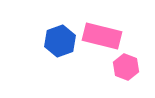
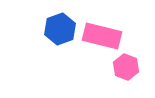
blue hexagon: moved 12 px up
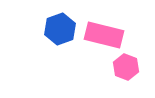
pink rectangle: moved 2 px right, 1 px up
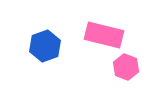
blue hexagon: moved 15 px left, 17 px down
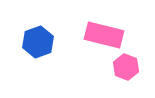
blue hexagon: moved 7 px left, 4 px up
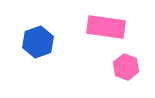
pink rectangle: moved 2 px right, 8 px up; rotated 6 degrees counterclockwise
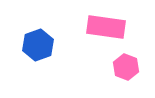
blue hexagon: moved 3 px down
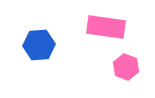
blue hexagon: moved 1 px right; rotated 16 degrees clockwise
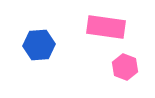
pink hexagon: moved 1 px left
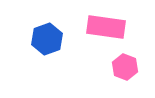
blue hexagon: moved 8 px right, 6 px up; rotated 16 degrees counterclockwise
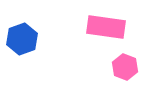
blue hexagon: moved 25 px left
